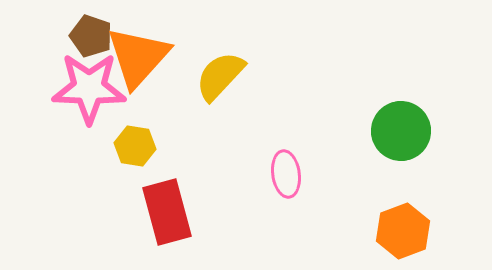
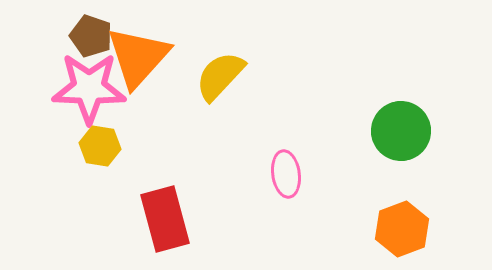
yellow hexagon: moved 35 px left
red rectangle: moved 2 px left, 7 px down
orange hexagon: moved 1 px left, 2 px up
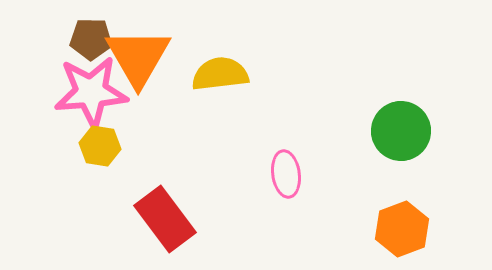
brown pentagon: moved 3 px down; rotated 18 degrees counterclockwise
orange triangle: rotated 12 degrees counterclockwise
yellow semicircle: moved 2 px up; rotated 40 degrees clockwise
pink star: moved 2 px right, 4 px down; rotated 6 degrees counterclockwise
red rectangle: rotated 22 degrees counterclockwise
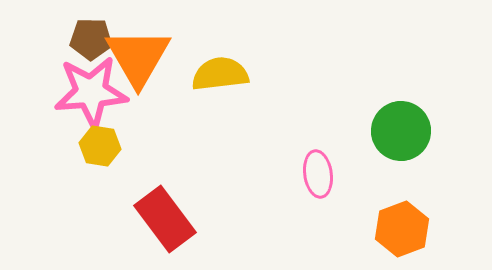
pink ellipse: moved 32 px right
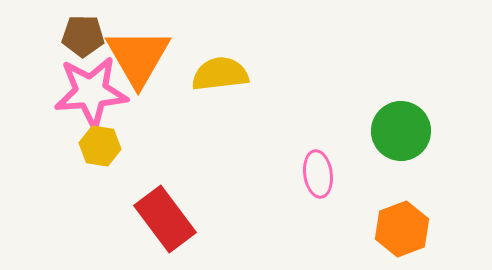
brown pentagon: moved 8 px left, 3 px up
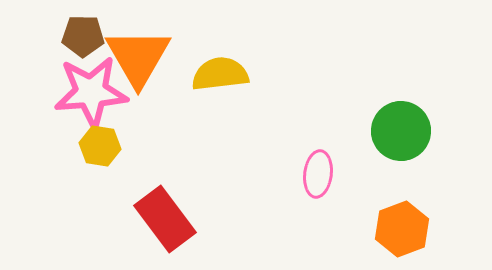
pink ellipse: rotated 15 degrees clockwise
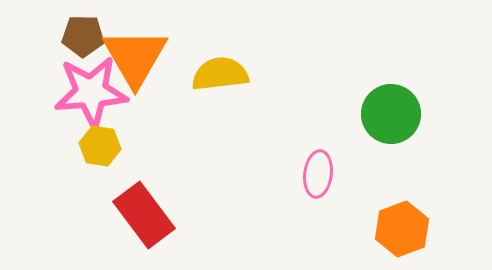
orange triangle: moved 3 px left
green circle: moved 10 px left, 17 px up
red rectangle: moved 21 px left, 4 px up
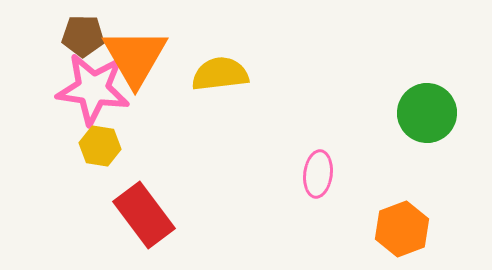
pink star: moved 2 px right, 3 px up; rotated 12 degrees clockwise
green circle: moved 36 px right, 1 px up
